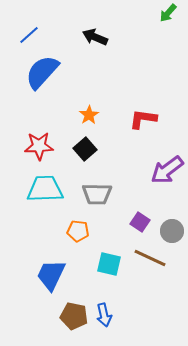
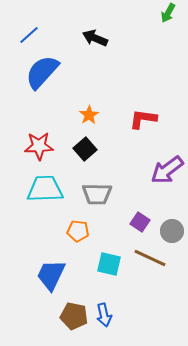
green arrow: rotated 12 degrees counterclockwise
black arrow: moved 1 px down
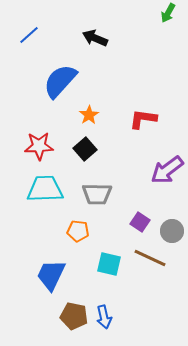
blue semicircle: moved 18 px right, 9 px down
blue arrow: moved 2 px down
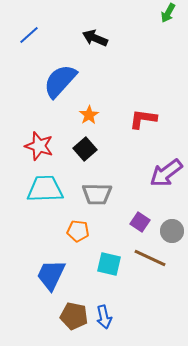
red star: rotated 20 degrees clockwise
purple arrow: moved 1 px left, 3 px down
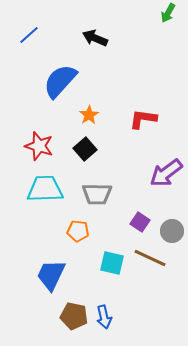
cyan square: moved 3 px right, 1 px up
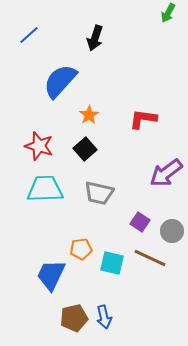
black arrow: rotated 95 degrees counterclockwise
gray trapezoid: moved 2 px right, 1 px up; rotated 12 degrees clockwise
orange pentagon: moved 3 px right, 18 px down; rotated 15 degrees counterclockwise
brown pentagon: moved 2 px down; rotated 24 degrees counterclockwise
